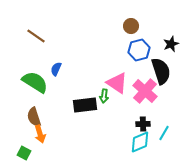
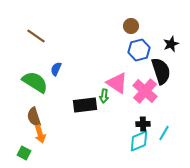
cyan diamond: moved 1 px left, 1 px up
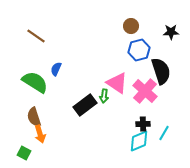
black star: moved 12 px up; rotated 21 degrees clockwise
black rectangle: rotated 30 degrees counterclockwise
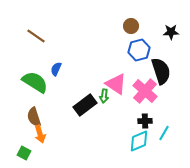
pink triangle: moved 1 px left, 1 px down
black cross: moved 2 px right, 3 px up
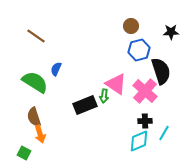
black rectangle: rotated 15 degrees clockwise
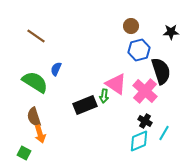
black cross: rotated 32 degrees clockwise
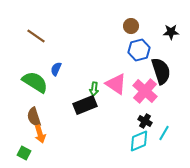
green arrow: moved 10 px left, 7 px up
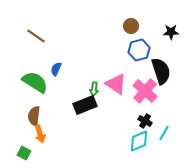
brown semicircle: moved 1 px up; rotated 24 degrees clockwise
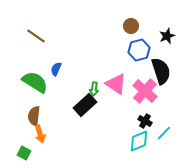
black star: moved 4 px left, 4 px down; rotated 21 degrees counterclockwise
black rectangle: rotated 20 degrees counterclockwise
cyan line: rotated 14 degrees clockwise
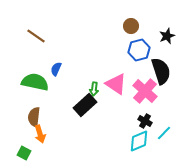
green semicircle: rotated 20 degrees counterclockwise
brown semicircle: moved 1 px down
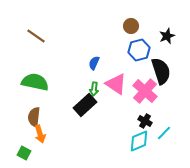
blue semicircle: moved 38 px right, 6 px up
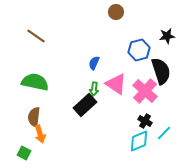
brown circle: moved 15 px left, 14 px up
black star: rotated 14 degrees clockwise
